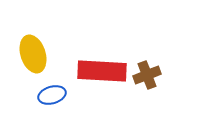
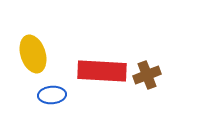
blue ellipse: rotated 12 degrees clockwise
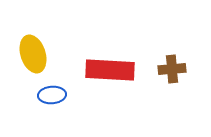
red rectangle: moved 8 px right, 1 px up
brown cross: moved 25 px right, 6 px up; rotated 16 degrees clockwise
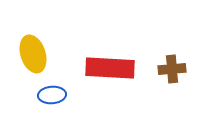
red rectangle: moved 2 px up
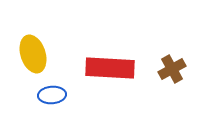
brown cross: rotated 24 degrees counterclockwise
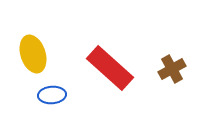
red rectangle: rotated 39 degrees clockwise
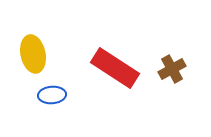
yellow ellipse: rotated 6 degrees clockwise
red rectangle: moved 5 px right; rotated 9 degrees counterclockwise
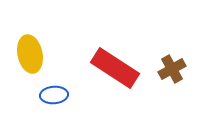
yellow ellipse: moved 3 px left
blue ellipse: moved 2 px right
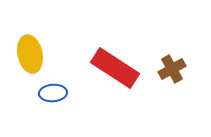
blue ellipse: moved 1 px left, 2 px up
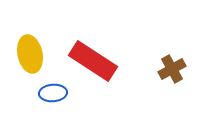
red rectangle: moved 22 px left, 7 px up
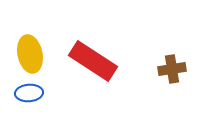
brown cross: rotated 20 degrees clockwise
blue ellipse: moved 24 px left
